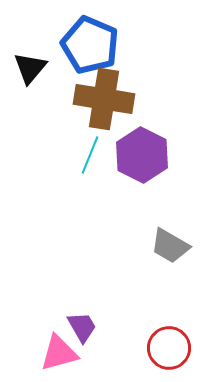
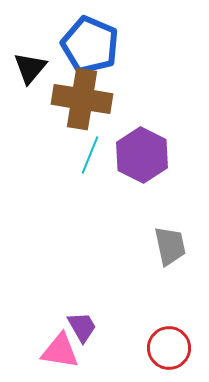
brown cross: moved 22 px left
gray trapezoid: rotated 132 degrees counterclockwise
pink triangle: moved 1 px right, 2 px up; rotated 24 degrees clockwise
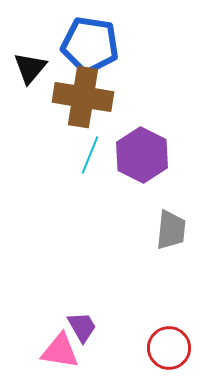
blue pentagon: rotated 14 degrees counterclockwise
brown cross: moved 1 px right, 2 px up
gray trapezoid: moved 1 px right, 16 px up; rotated 18 degrees clockwise
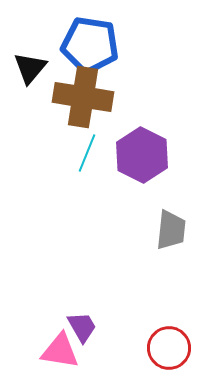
cyan line: moved 3 px left, 2 px up
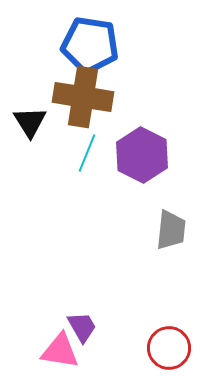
black triangle: moved 54 px down; rotated 12 degrees counterclockwise
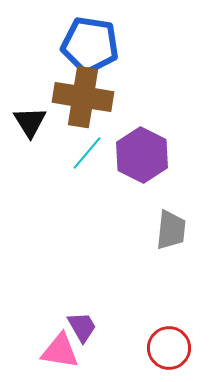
cyan line: rotated 18 degrees clockwise
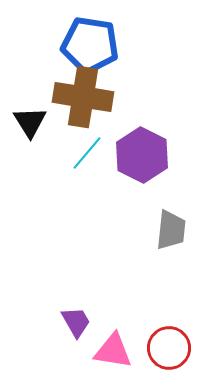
purple trapezoid: moved 6 px left, 5 px up
pink triangle: moved 53 px right
